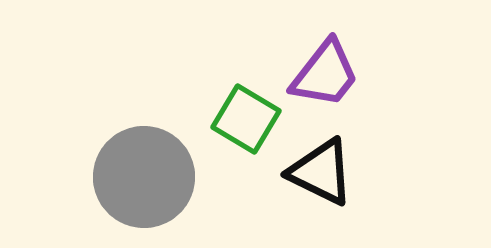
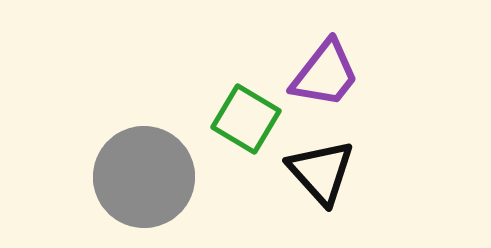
black triangle: rotated 22 degrees clockwise
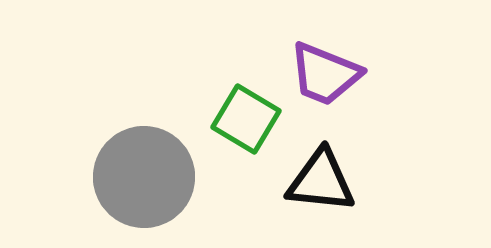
purple trapezoid: rotated 74 degrees clockwise
black triangle: moved 9 px down; rotated 42 degrees counterclockwise
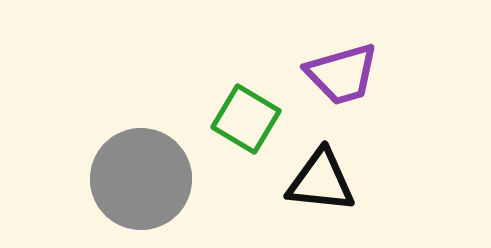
purple trapezoid: moved 17 px right; rotated 38 degrees counterclockwise
gray circle: moved 3 px left, 2 px down
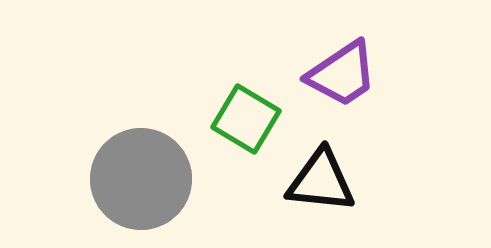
purple trapezoid: rotated 18 degrees counterclockwise
